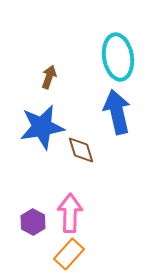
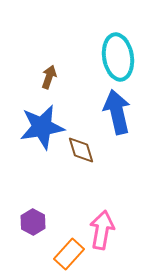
pink arrow: moved 32 px right, 17 px down; rotated 9 degrees clockwise
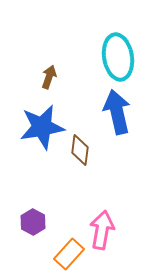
brown diamond: moved 1 px left; rotated 24 degrees clockwise
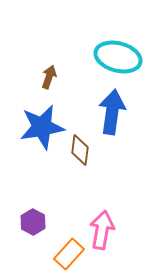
cyan ellipse: rotated 66 degrees counterclockwise
blue arrow: moved 5 px left; rotated 21 degrees clockwise
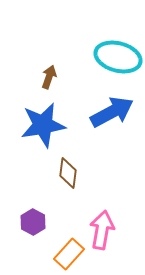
blue arrow: rotated 54 degrees clockwise
blue star: moved 1 px right, 2 px up
brown diamond: moved 12 px left, 23 px down
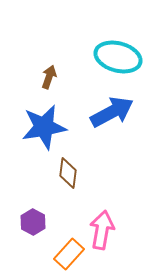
blue star: moved 1 px right, 2 px down
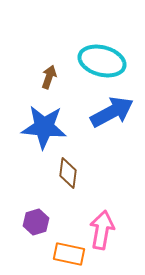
cyan ellipse: moved 16 px left, 4 px down
blue star: rotated 15 degrees clockwise
purple hexagon: moved 3 px right; rotated 15 degrees clockwise
orange rectangle: rotated 60 degrees clockwise
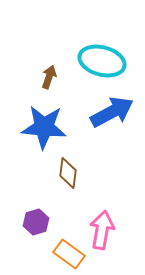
orange rectangle: rotated 24 degrees clockwise
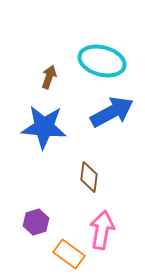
brown diamond: moved 21 px right, 4 px down
